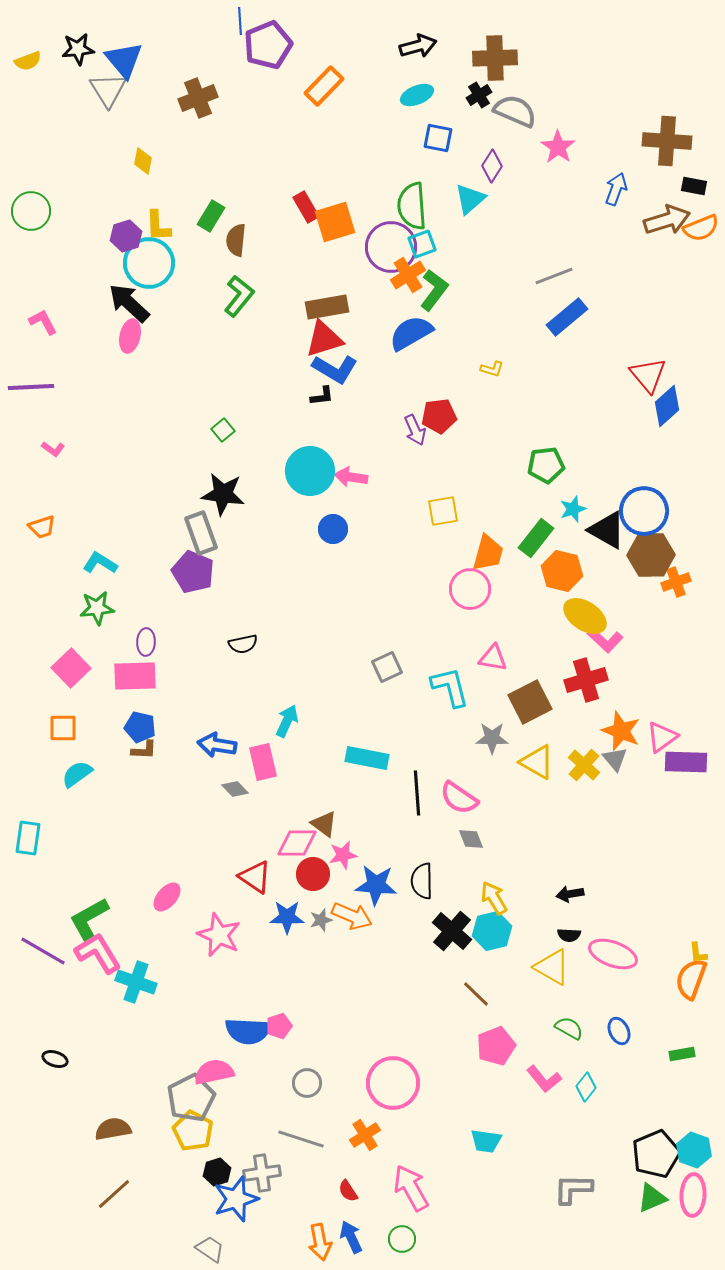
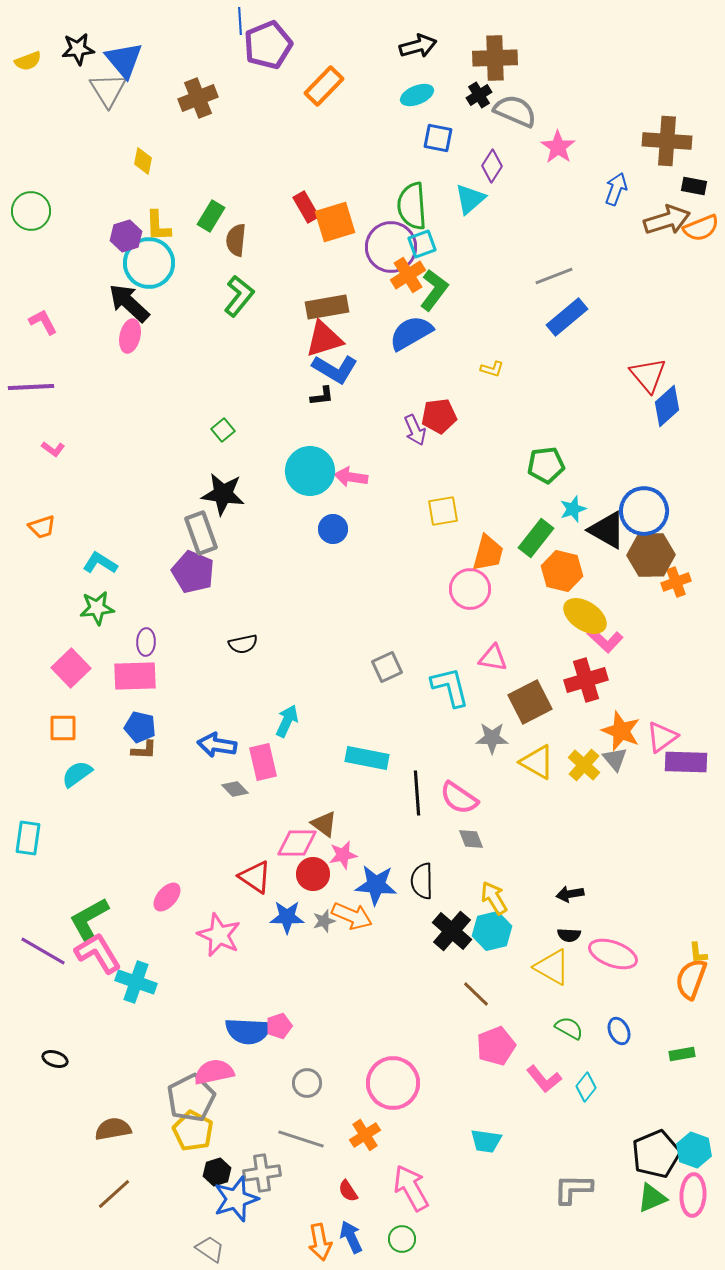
gray star at (321, 920): moved 3 px right, 1 px down
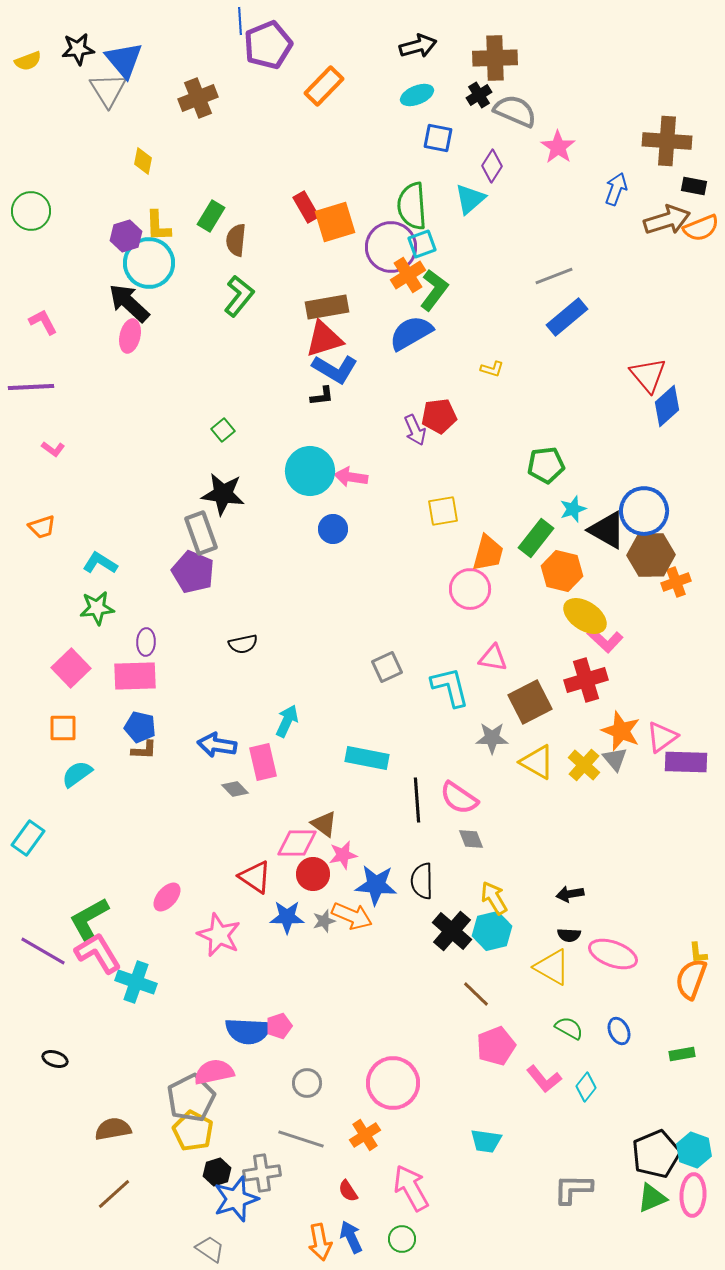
black line at (417, 793): moved 7 px down
cyan rectangle at (28, 838): rotated 28 degrees clockwise
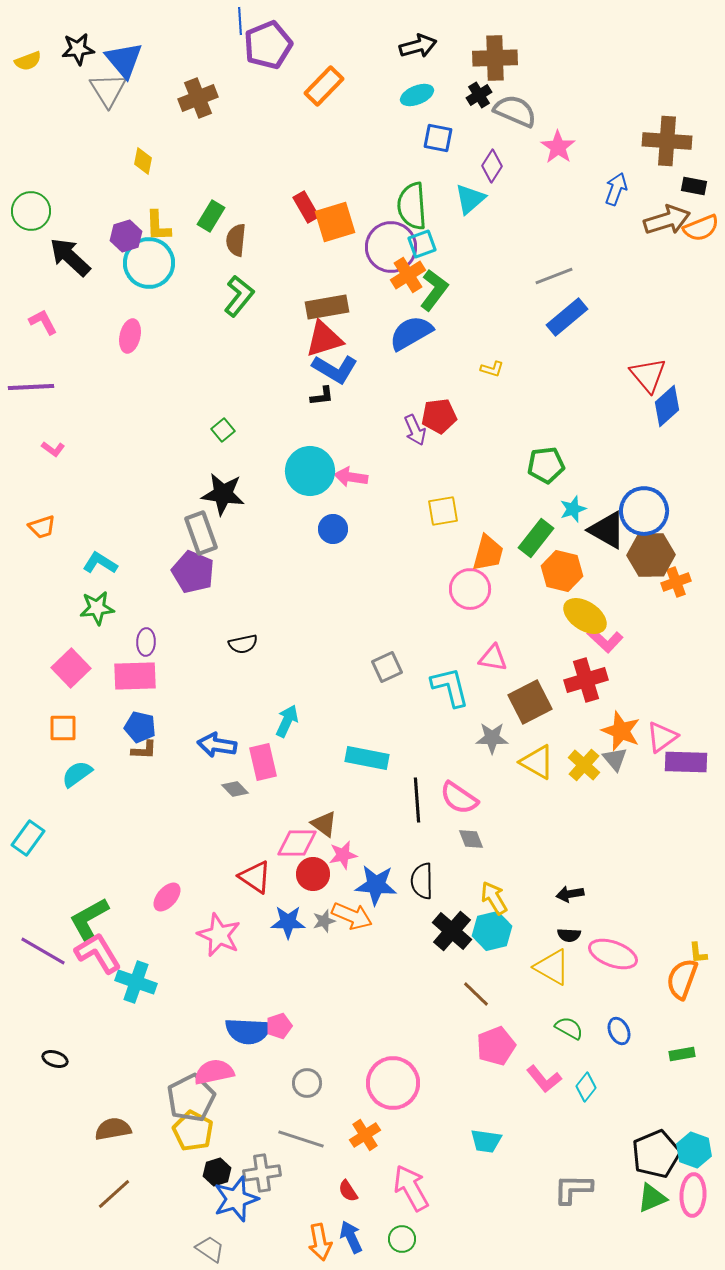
black arrow at (129, 303): moved 59 px left, 46 px up
blue star at (287, 917): moved 1 px right, 5 px down
orange semicircle at (691, 979): moved 9 px left
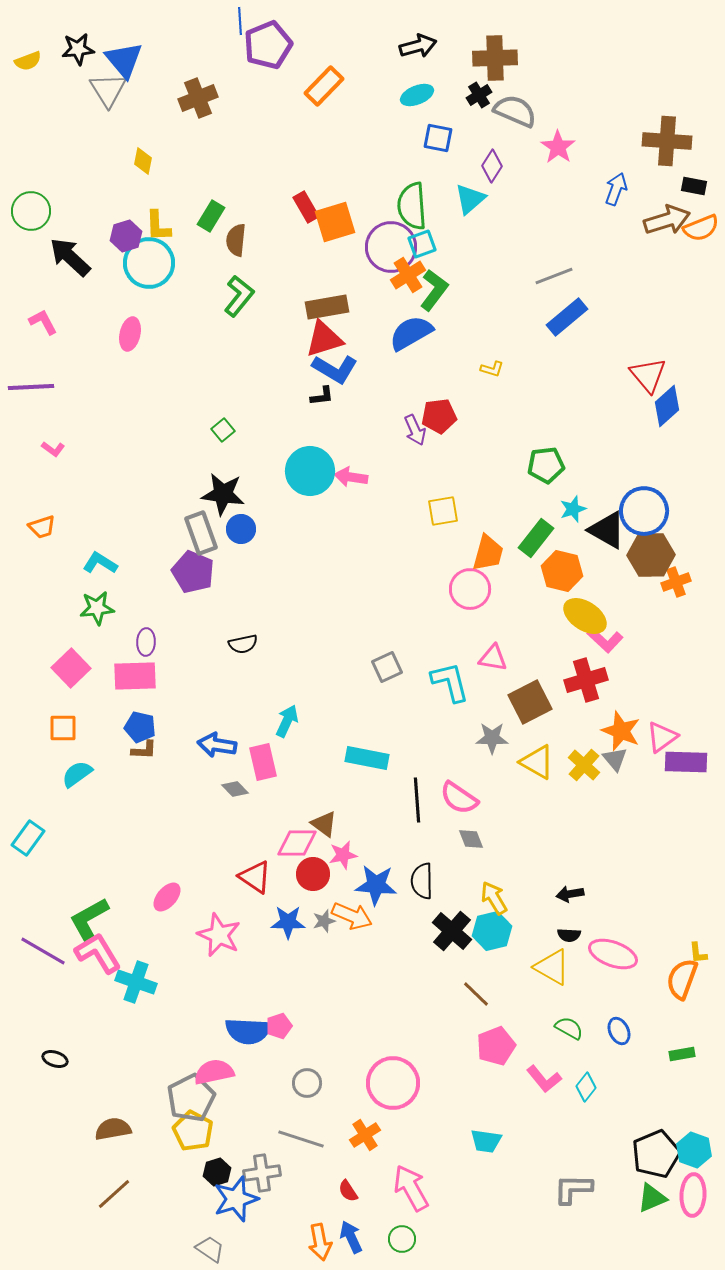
pink ellipse at (130, 336): moved 2 px up
blue circle at (333, 529): moved 92 px left
cyan L-shape at (450, 687): moved 5 px up
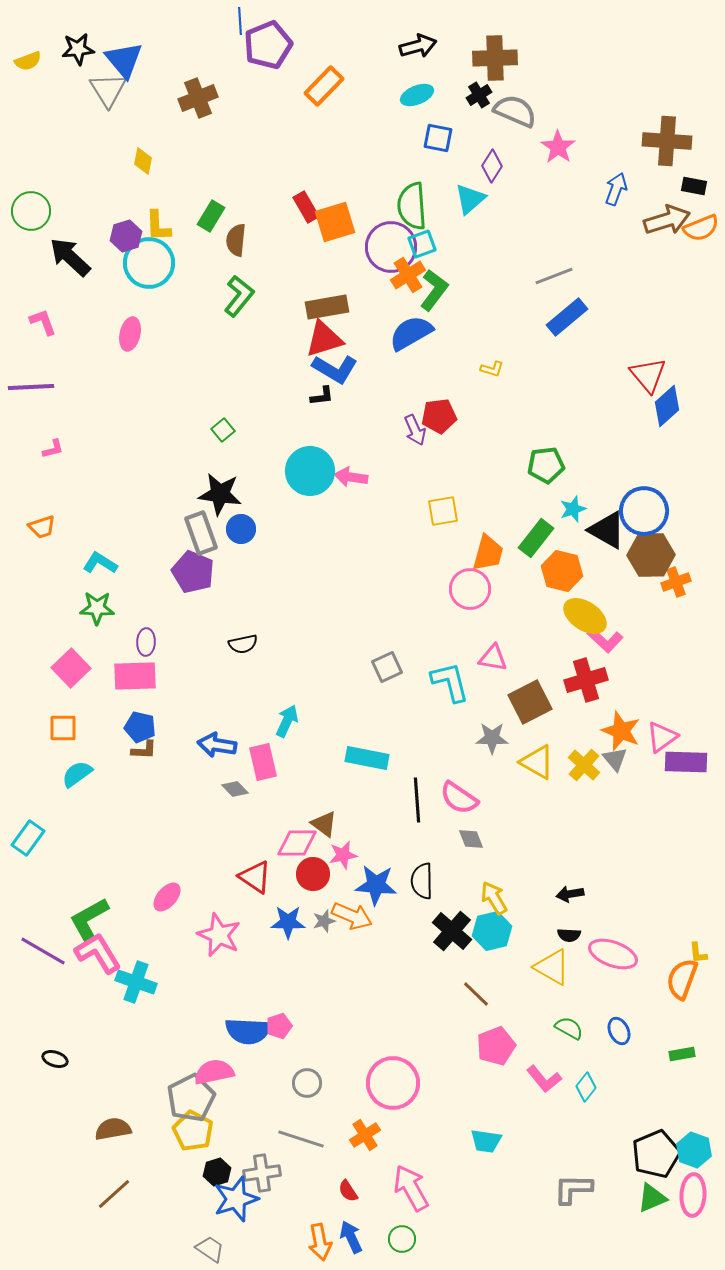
pink L-shape at (43, 322): rotated 8 degrees clockwise
pink L-shape at (53, 449): rotated 50 degrees counterclockwise
black star at (223, 494): moved 3 px left
green star at (97, 608): rotated 8 degrees clockwise
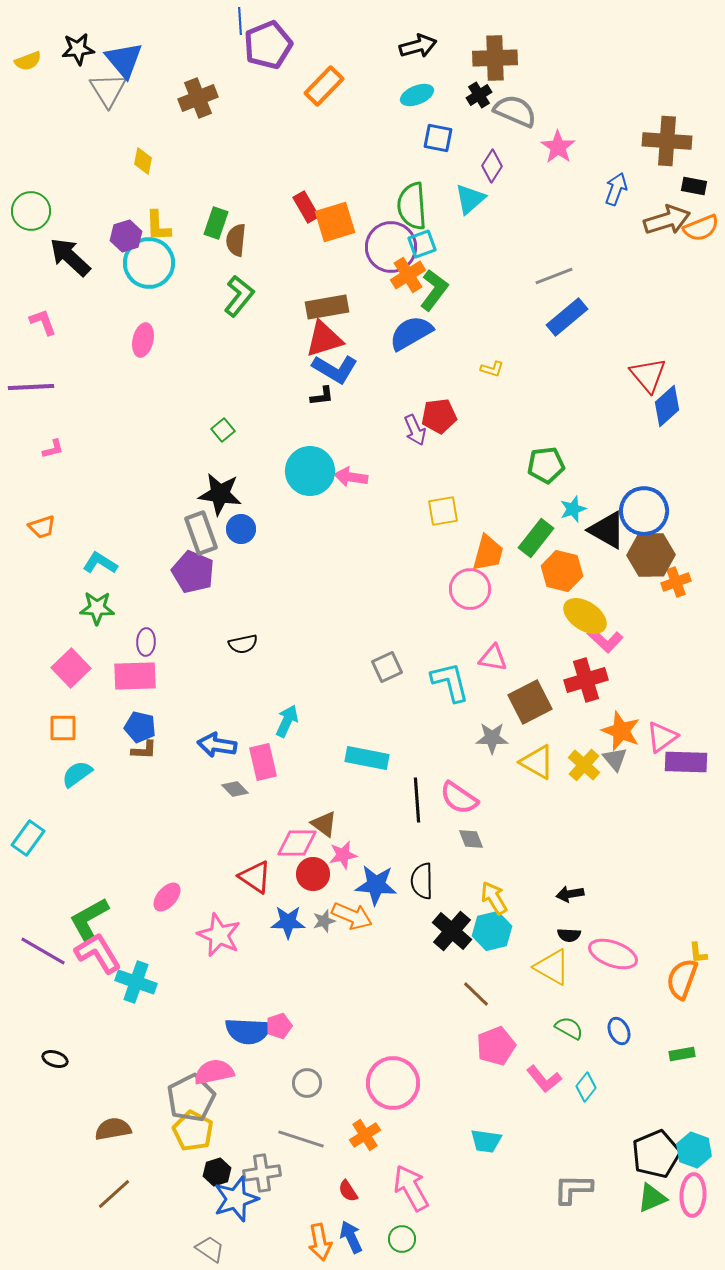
green rectangle at (211, 216): moved 5 px right, 7 px down; rotated 12 degrees counterclockwise
pink ellipse at (130, 334): moved 13 px right, 6 px down
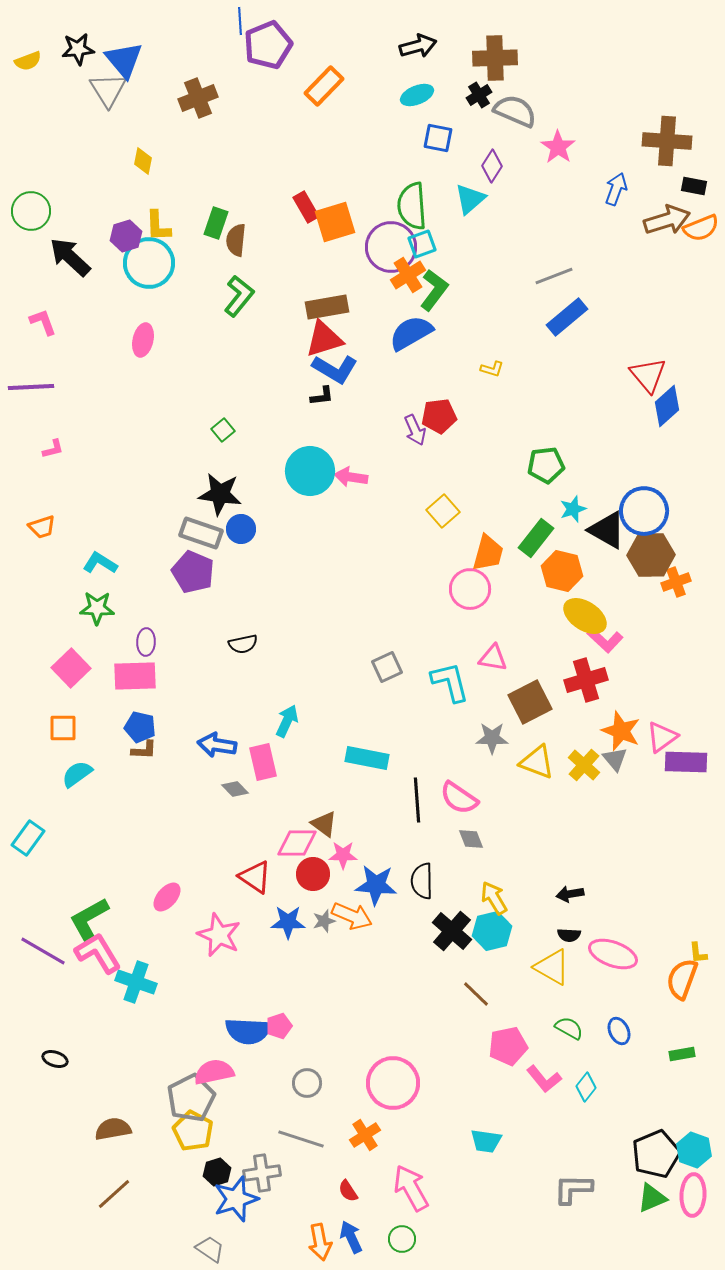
yellow square at (443, 511): rotated 32 degrees counterclockwise
gray rectangle at (201, 533): rotated 51 degrees counterclockwise
yellow triangle at (537, 762): rotated 9 degrees counterclockwise
pink star at (343, 855): rotated 12 degrees clockwise
pink pentagon at (496, 1046): moved 12 px right; rotated 9 degrees clockwise
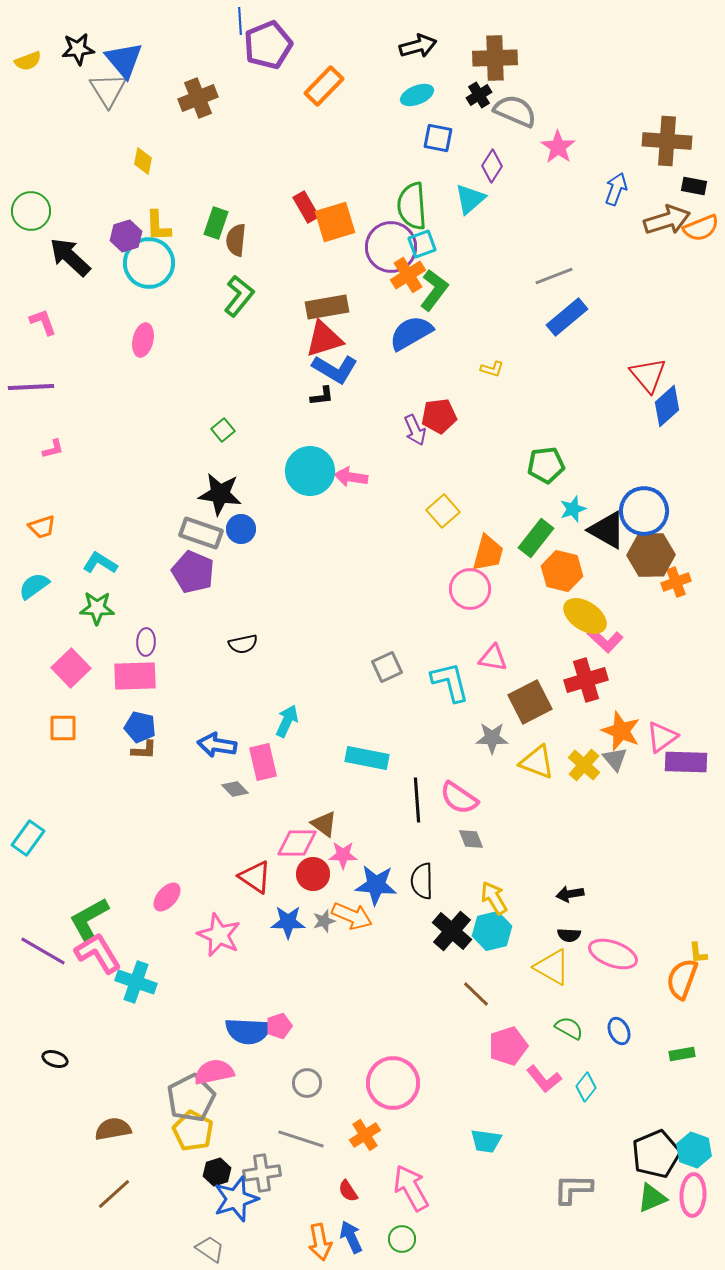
cyan semicircle at (77, 774): moved 43 px left, 188 px up
pink pentagon at (508, 1046): rotated 6 degrees counterclockwise
